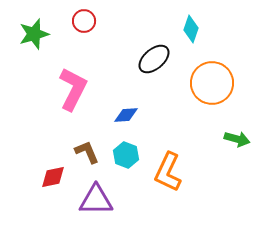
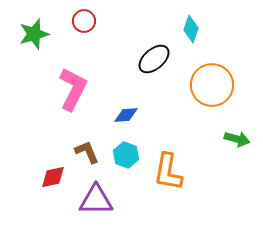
orange circle: moved 2 px down
orange L-shape: rotated 15 degrees counterclockwise
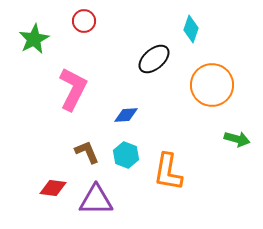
green star: moved 5 px down; rotated 12 degrees counterclockwise
red diamond: moved 11 px down; rotated 20 degrees clockwise
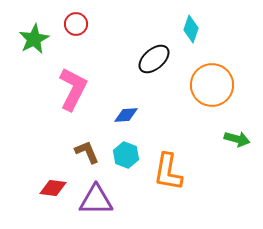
red circle: moved 8 px left, 3 px down
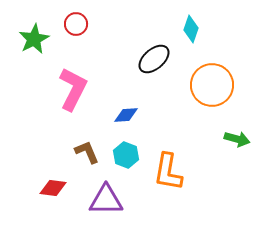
purple triangle: moved 10 px right
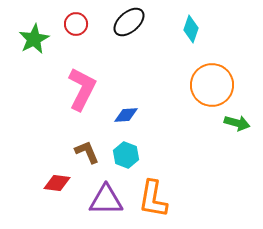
black ellipse: moved 25 px left, 37 px up
pink L-shape: moved 9 px right
green arrow: moved 16 px up
orange L-shape: moved 15 px left, 27 px down
red diamond: moved 4 px right, 5 px up
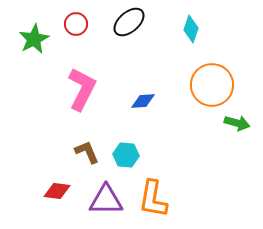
blue diamond: moved 17 px right, 14 px up
cyan hexagon: rotated 15 degrees counterclockwise
red diamond: moved 8 px down
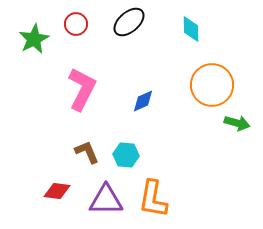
cyan diamond: rotated 20 degrees counterclockwise
blue diamond: rotated 20 degrees counterclockwise
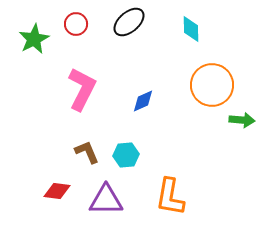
green arrow: moved 5 px right, 3 px up; rotated 10 degrees counterclockwise
cyan hexagon: rotated 10 degrees counterclockwise
orange L-shape: moved 17 px right, 2 px up
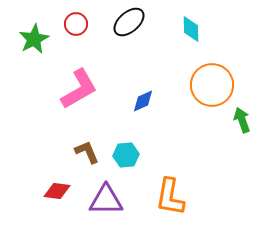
pink L-shape: moved 3 px left; rotated 33 degrees clockwise
green arrow: rotated 115 degrees counterclockwise
